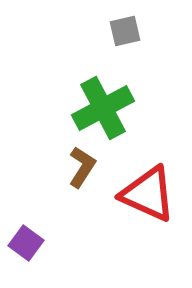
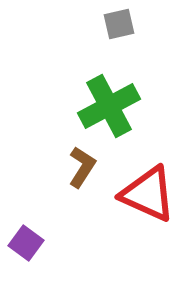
gray square: moved 6 px left, 7 px up
green cross: moved 6 px right, 2 px up
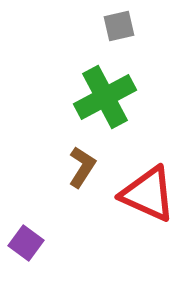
gray square: moved 2 px down
green cross: moved 4 px left, 9 px up
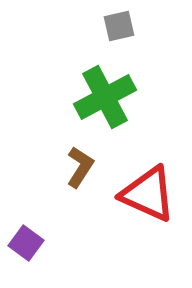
brown L-shape: moved 2 px left
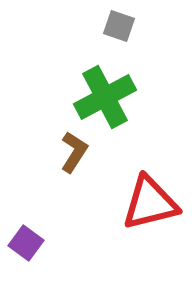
gray square: rotated 32 degrees clockwise
brown L-shape: moved 6 px left, 15 px up
red triangle: moved 2 px right, 9 px down; rotated 38 degrees counterclockwise
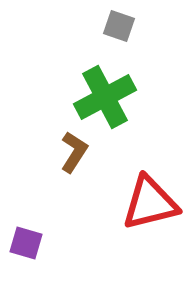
purple square: rotated 20 degrees counterclockwise
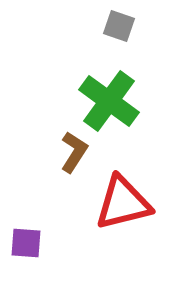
green cross: moved 4 px right, 4 px down; rotated 26 degrees counterclockwise
red triangle: moved 27 px left
purple square: rotated 12 degrees counterclockwise
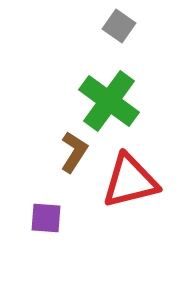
gray square: rotated 16 degrees clockwise
red triangle: moved 7 px right, 22 px up
purple square: moved 20 px right, 25 px up
